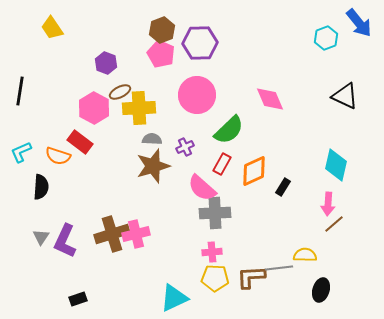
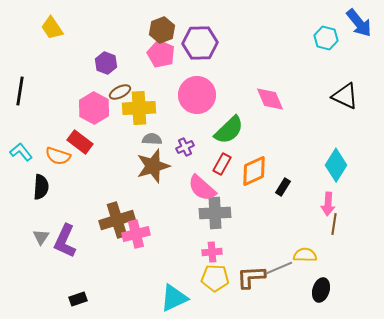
cyan hexagon at (326, 38): rotated 25 degrees counterclockwise
cyan L-shape at (21, 152): rotated 75 degrees clockwise
cyan diamond at (336, 165): rotated 20 degrees clockwise
brown line at (334, 224): rotated 40 degrees counterclockwise
brown cross at (112, 234): moved 5 px right, 14 px up
gray line at (279, 268): rotated 16 degrees counterclockwise
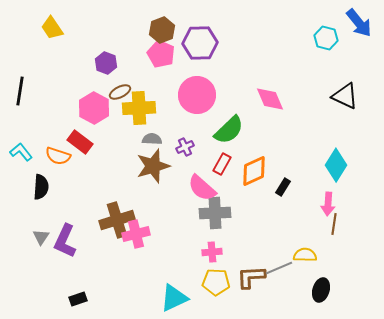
yellow pentagon at (215, 278): moved 1 px right, 4 px down
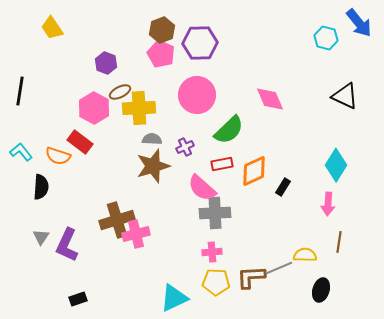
red rectangle at (222, 164): rotated 50 degrees clockwise
brown line at (334, 224): moved 5 px right, 18 px down
purple L-shape at (65, 241): moved 2 px right, 4 px down
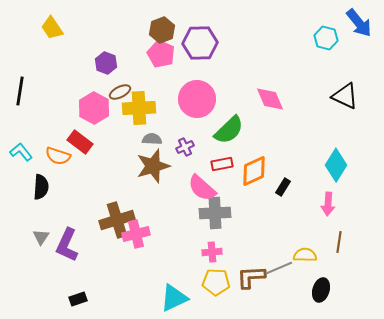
pink circle at (197, 95): moved 4 px down
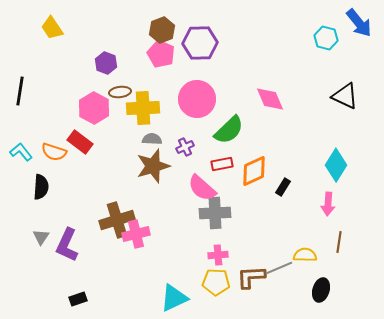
brown ellipse at (120, 92): rotated 20 degrees clockwise
yellow cross at (139, 108): moved 4 px right
orange semicircle at (58, 156): moved 4 px left, 4 px up
pink cross at (212, 252): moved 6 px right, 3 px down
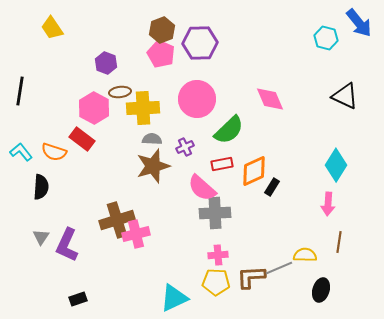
red rectangle at (80, 142): moved 2 px right, 3 px up
black rectangle at (283, 187): moved 11 px left
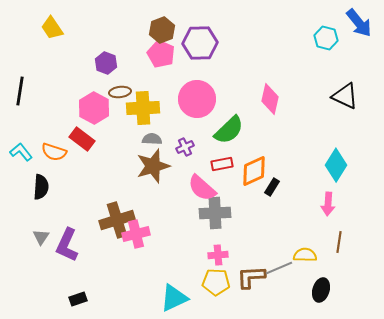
pink diamond at (270, 99): rotated 36 degrees clockwise
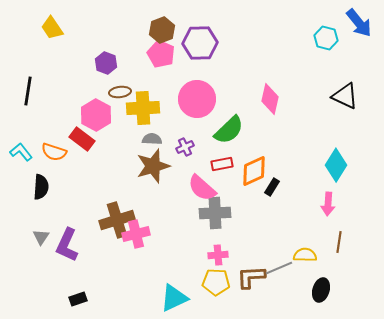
black line at (20, 91): moved 8 px right
pink hexagon at (94, 108): moved 2 px right, 7 px down
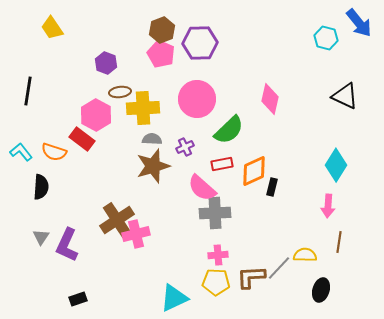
black rectangle at (272, 187): rotated 18 degrees counterclockwise
pink arrow at (328, 204): moved 2 px down
brown cross at (117, 220): rotated 16 degrees counterclockwise
gray line at (279, 268): rotated 24 degrees counterclockwise
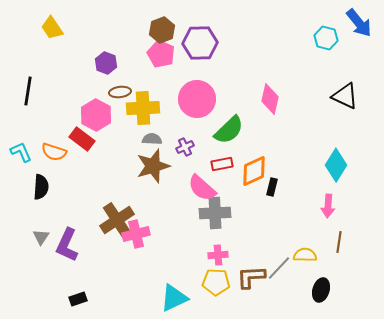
cyan L-shape at (21, 152): rotated 15 degrees clockwise
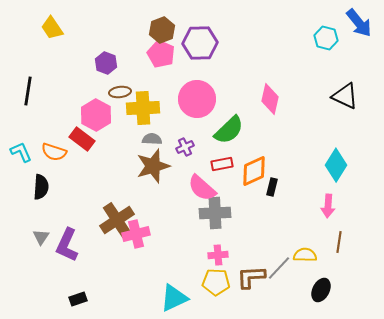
black ellipse at (321, 290): rotated 10 degrees clockwise
